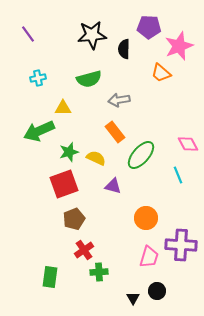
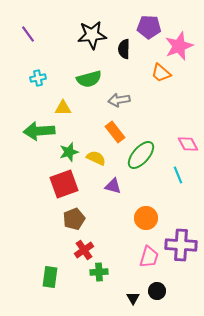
green arrow: rotated 20 degrees clockwise
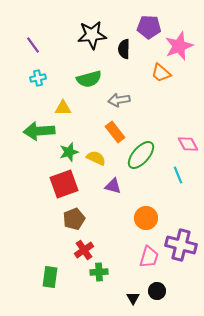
purple line: moved 5 px right, 11 px down
purple cross: rotated 12 degrees clockwise
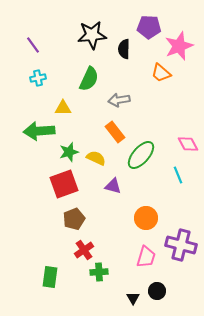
green semicircle: rotated 50 degrees counterclockwise
pink trapezoid: moved 3 px left
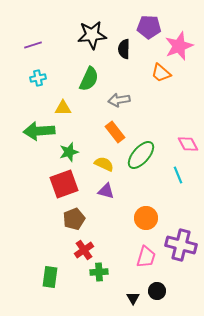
purple line: rotated 72 degrees counterclockwise
yellow semicircle: moved 8 px right, 6 px down
purple triangle: moved 7 px left, 5 px down
